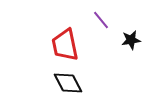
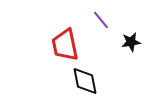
black star: moved 2 px down
black diamond: moved 17 px right, 2 px up; rotated 16 degrees clockwise
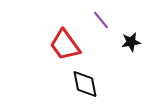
red trapezoid: rotated 24 degrees counterclockwise
black diamond: moved 3 px down
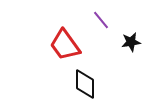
black diamond: rotated 12 degrees clockwise
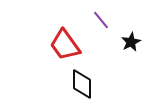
black star: rotated 18 degrees counterclockwise
black diamond: moved 3 px left
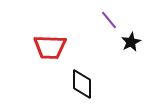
purple line: moved 8 px right
red trapezoid: moved 15 px left, 2 px down; rotated 52 degrees counterclockwise
